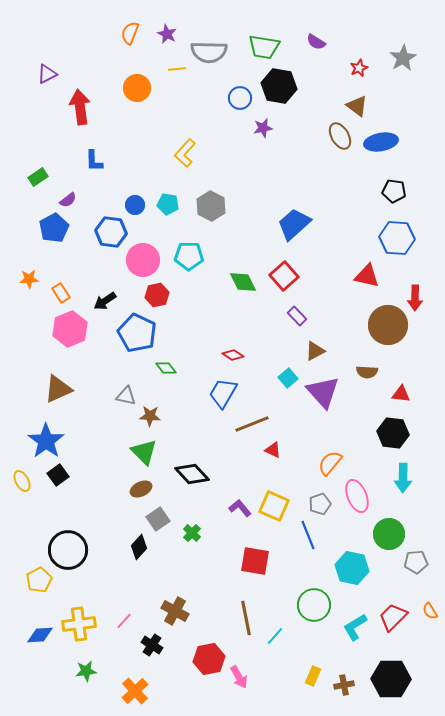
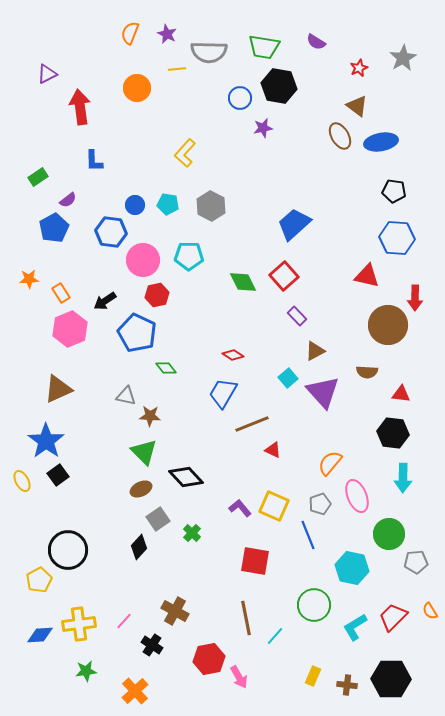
black diamond at (192, 474): moved 6 px left, 3 px down
brown cross at (344, 685): moved 3 px right; rotated 18 degrees clockwise
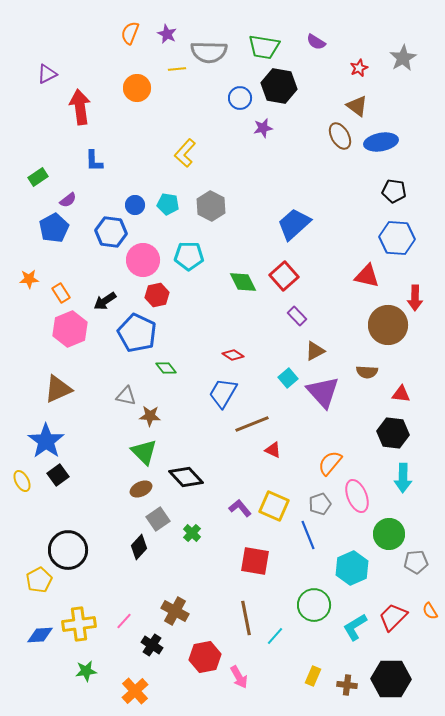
cyan hexagon at (352, 568): rotated 24 degrees clockwise
red hexagon at (209, 659): moved 4 px left, 2 px up
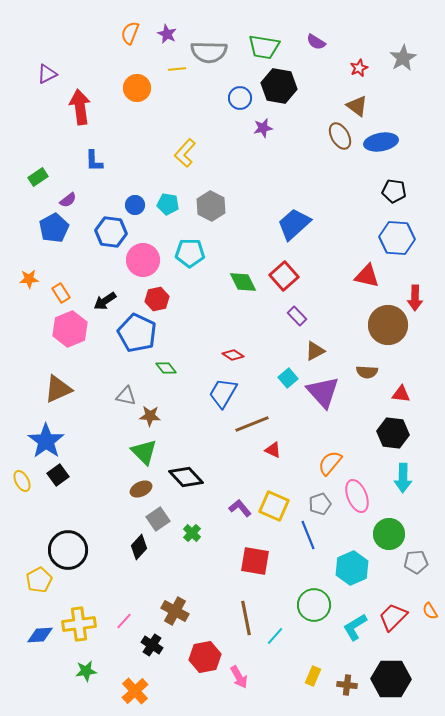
cyan pentagon at (189, 256): moved 1 px right, 3 px up
red hexagon at (157, 295): moved 4 px down
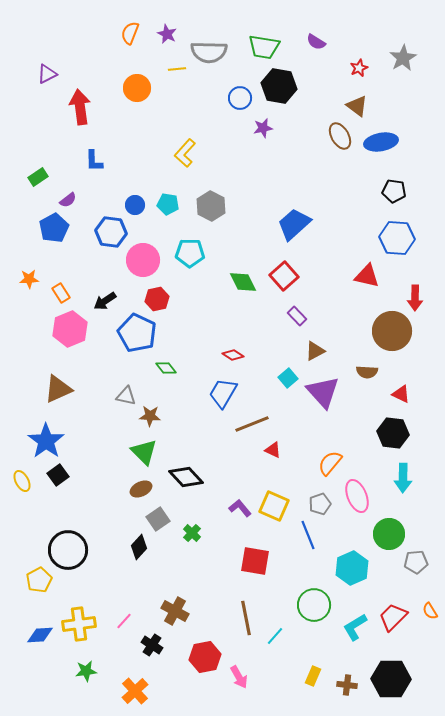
brown circle at (388, 325): moved 4 px right, 6 px down
red triangle at (401, 394): rotated 18 degrees clockwise
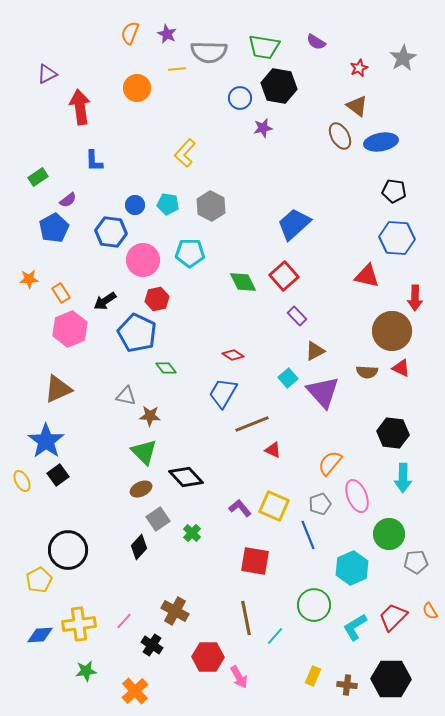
red triangle at (401, 394): moved 26 px up
red hexagon at (205, 657): moved 3 px right; rotated 12 degrees clockwise
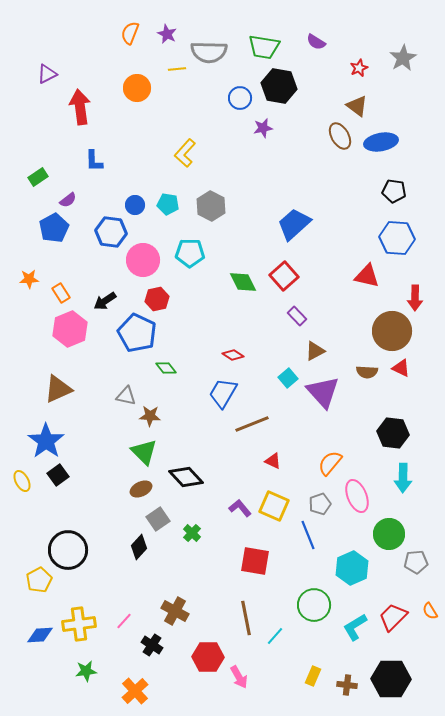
red triangle at (273, 450): moved 11 px down
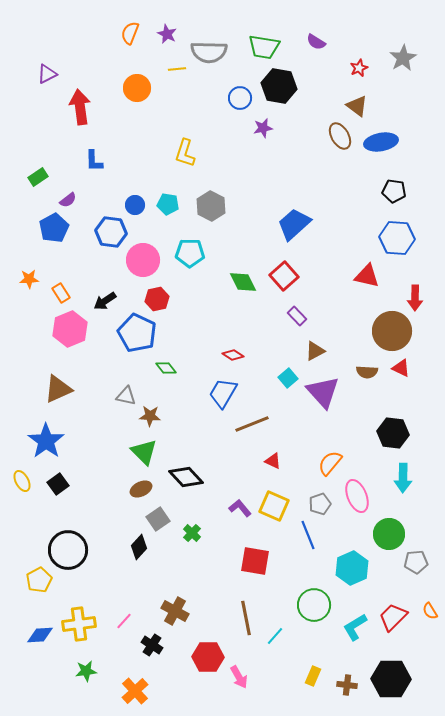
yellow L-shape at (185, 153): rotated 24 degrees counterclockwise
black square at (58, 475): moved 9 px down
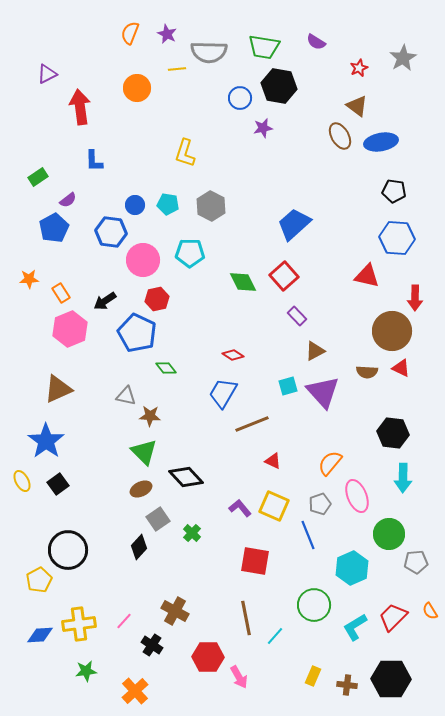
cyan square at (288, 378): moved 8 px down; rotated 24 degrees clockwise
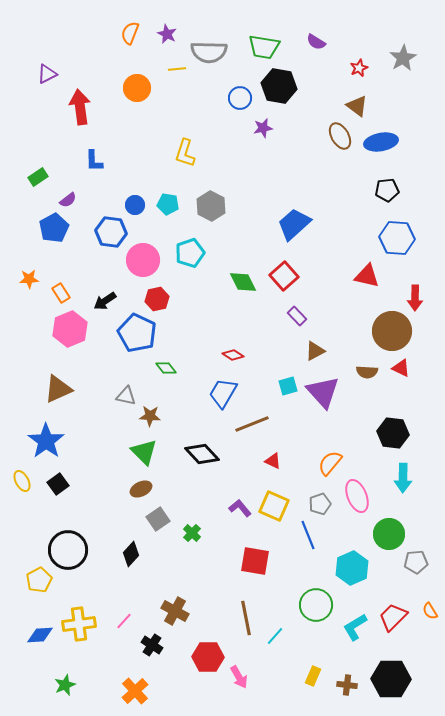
black pentagon at (394, 191): moved 7 px left, 1 px up; rotated 15 degrees counterclockwise
cyan pentagon at (190, 253): rotated 20 degrees counterclockwise
black diamond at (186, 477): moved 16 px right, 23 px up
black diamond at (139, 547): moved 8 px left, 7 px down
green circle at (314, 605): moved 2 px right
green star at (86, 671): moved 21 px left, 14 px down; rotated 15 degrees counterclockwise
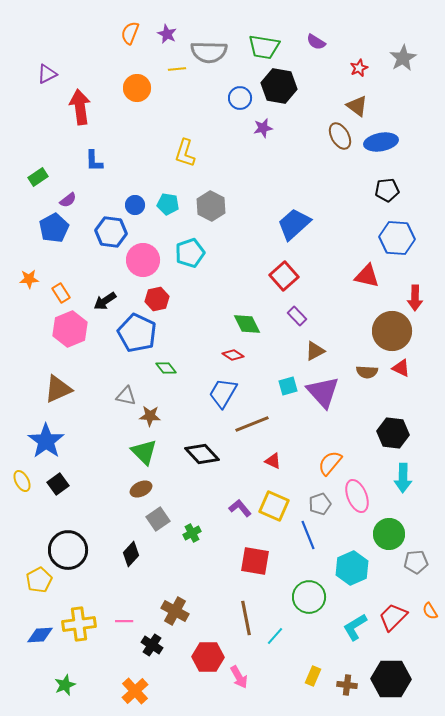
green diamond at (243, 282): moved 4 px right, 42 px down
green cross at (192, 533): rotated 18 degrees clockwise
green circle at (316, 605): moved 7 px left, 8 px up
pink line at (124, 621): rotated 48 degrees clockwise
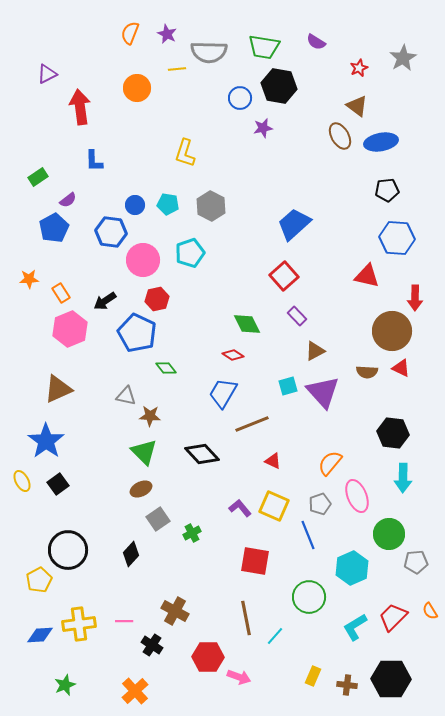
pink arrow at (239, 677): rotated 40 degrees counterclockwise
